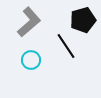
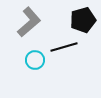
black line: moved 2 px left, 1 px down; rotated 72 degrees counterclockwise
cyan circle: moved 4 px right
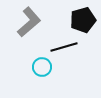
cyan circle: moved 7 px right, 7 px down
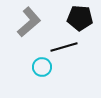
black pentagon: moved 3 px left, 2 px up; rotated 20 degrees clockwise
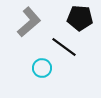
black line: rotated 52 degrees clockwise
cyan circle: moved 1 px down
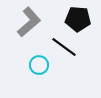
black pentagon: moved 2 px left, 1 px down
cyan circle: moved 3 px left, 3 px up
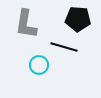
gray L-shape: moved 3 px left, 2 px down; rotated 140 degrees clockwise
black line: rotated 20 degrees counterclockwise
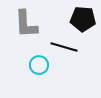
black pentagon: moved 5 px right
gray L-shape: rotated 12 degrees counterclockwise
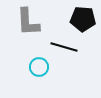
gray L-shape: moved 2 px right, 2 px up
cyan circle: moved 2 px down
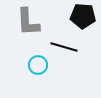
black pentagon: moved 3 px up
cyan circle: moved 1 px left, 2 px up
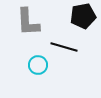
black pentagon: rotated 15 degrees counterclockwise
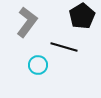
black pentagon: moved 1 px left; rotated 20 degrees counterclockwise
gray L-shape: moved 1 px left; rotated 140 degrees counterclockwise
